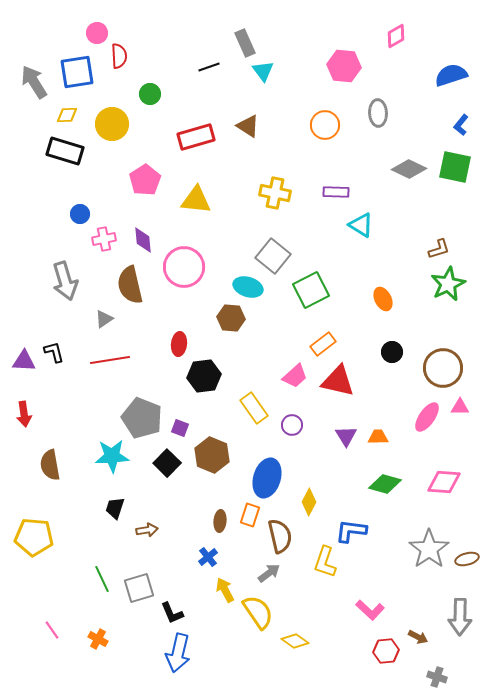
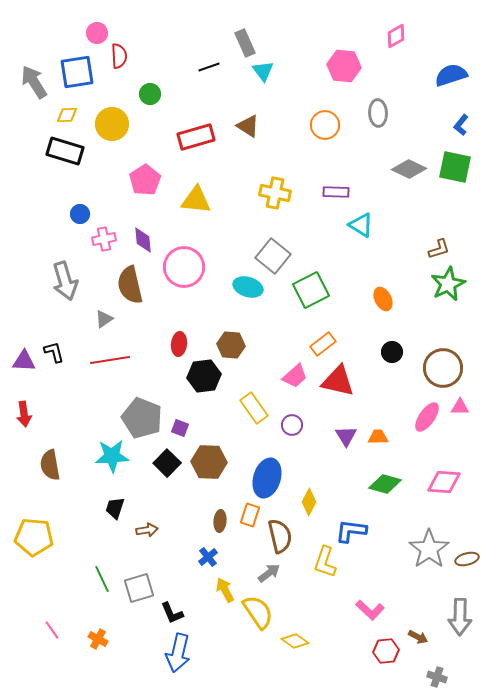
brown hexagon at (231, 318): moved 27 px down
brown hexagon at (212, 455): moved 3 px left, 7 px down; rotated 20 degrees counterclockwise
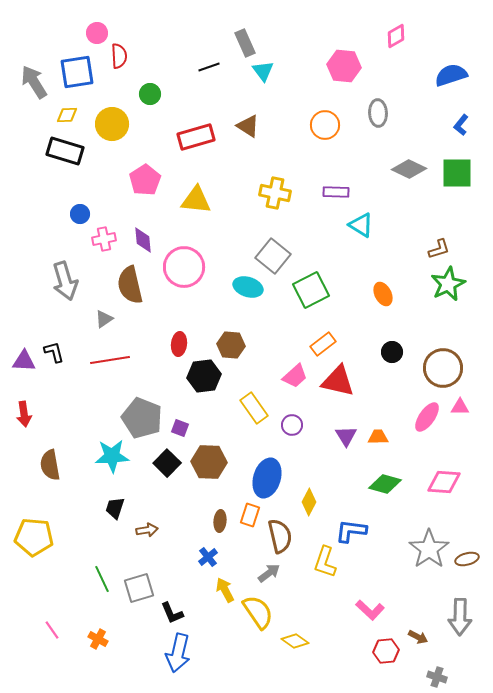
green square at (455, 167): moved 2 px right, 6 px down; rotated 12 degrees counterclockwise
orange ellipse at (383, 299): moved 5 px up
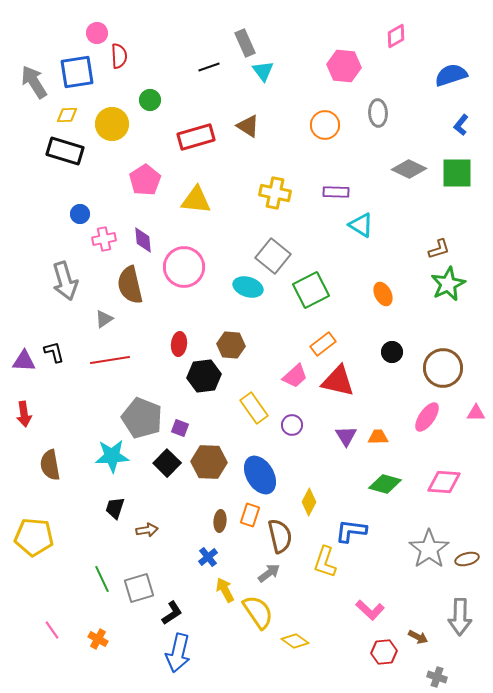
green circle at (150, 94): moved 6 px down
pink triangle at (460, 407): moved 16 px right, 6 px down
blue ellipse at (267, 478): moved 7 px left, 3 px up; rotated 48 degrees counterclockwise
black L-shape at (172, 613): rotated 100 degrees counterclockwise
red hexagon at (386, 651): moved 2 px left, 1 px down
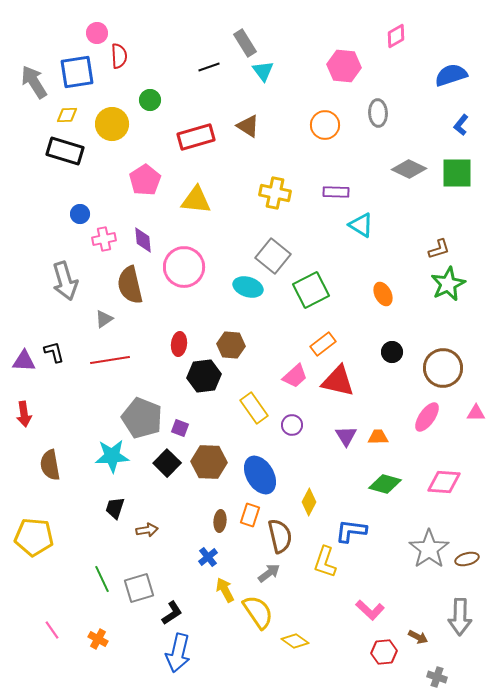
gray rectangle at (245, 43): rotated 8 degrees counterclockwise
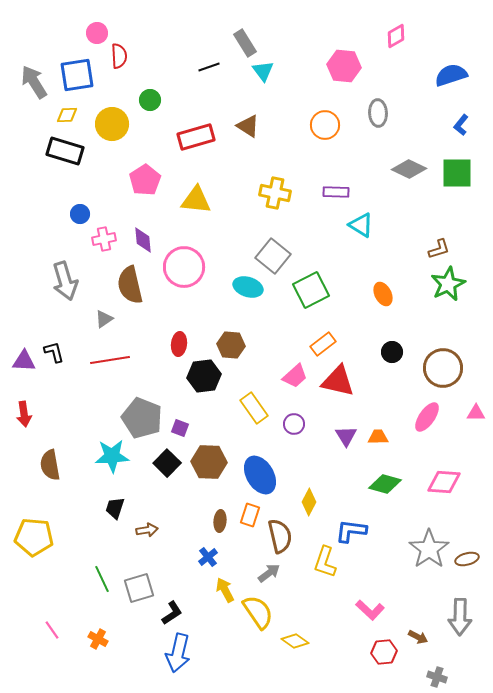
blue square at (77, 72): moved 3 px down
purple circle at (292, 425): moved 2 px right, 1 px up
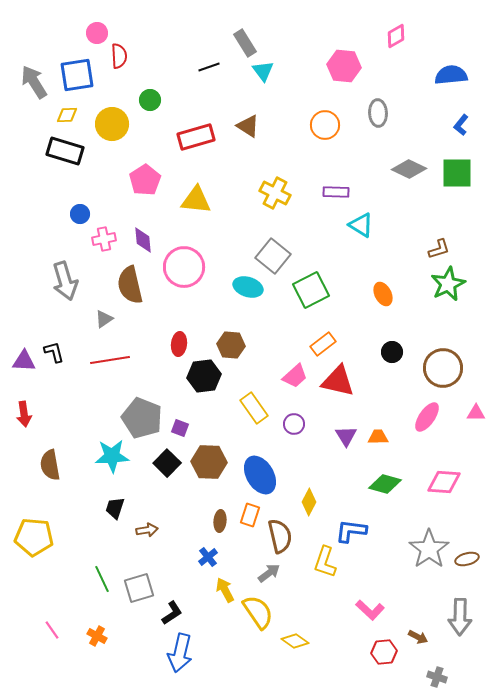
blue semicircle at (451, 75): rotated 12 degrees clockwise
yellow cross at (275, 193): rotated 16 degrees clockwise
orange cross at (98, 639): moved 1 px left, 3 px up
blue arrow at (178, 653): moved 2 px right
